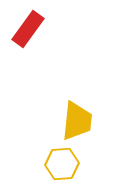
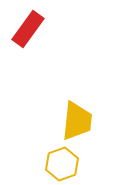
yellow hexagon: rotated 16 degrees counterclockwise
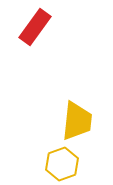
red rectangle: moved 7 px right, 2 px up
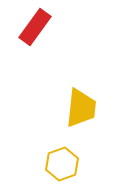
yellow trapezoid: moved 4 px right, 13 px up
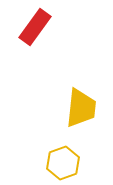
yellow hexagon: moved 1 px right, 1 px up
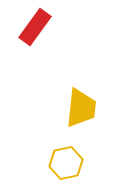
yellow hexagon: moved 3 px right; rotated 8 degrees clockwise
